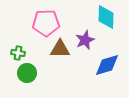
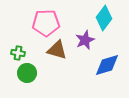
cyan diamond: moved 2 px left, 1 px down; rotated 35 degrees clockwise
brown triangle: moved 3 px left, 1 px down; rotated 15 degrees clockwise
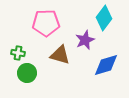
brown triangle: moved 3 px right, 5 px down
blue diamond: moved 1 px left
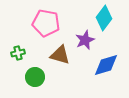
pink pentagon: rotated 12 degrees clockwise
green cross: rotated 24 degrees counterclockwise
green circle: moved 8 px right, 4 px down
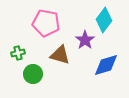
cyan diamond: moved 2 px down
purple star: rotated 12 degrees counterclockwise
green circle: moved 2 px left, 3 px up
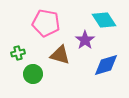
cyan diamond: rotated 70 degrees counterclockwise
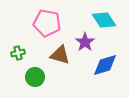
pink pentagon: moved 1 px right
purple star: moved 2 px down
blue diamond: moved 1 px left
green circle: moved 2 px right, 3 px down
